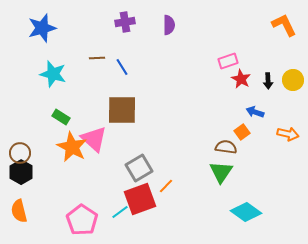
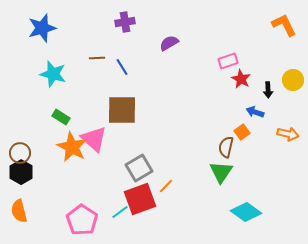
purple semicircle: moved 18 px down; rotated 120 degrees counterclockwise
black arrow: moved 9 px down
brown semicircle: rotated 85 degrees counterclockwise
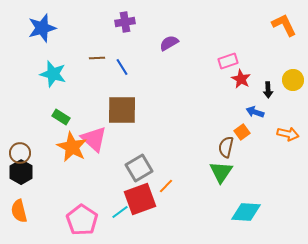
cyan diamond: rotated 32 degrees counterclockwise
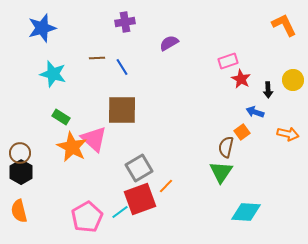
pink pentagon: moved 5 px right, 3 px up; rotated 8 degrees clockwise
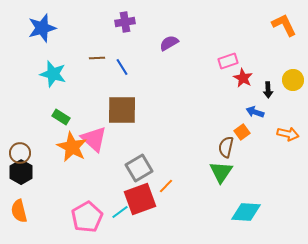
red star: moved 2 px right, 1 px up
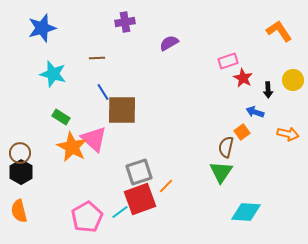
orange L-shape: moved 5 px left, 6 px down; rotated 8 degrees counterclockwise
blue line: moved 19 px left, 25 px down
gray square: moved 4 px down; rotated 12 degrees clockwise
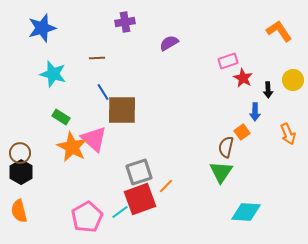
blue arrow: rotated 108 degrees counterclockwise
orange arrow: rotated 55 degrees clockwise
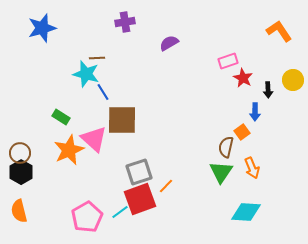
cyan star: moved 33 px right
brown square: moved 10 px down
orange arrow: moved 36 px left, 34 px down
orange star: moved 3 px left, 3 px down; rotated 20 degrees clockwise
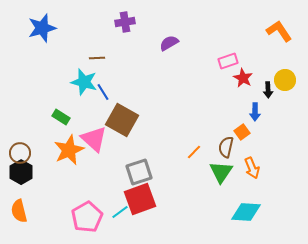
cyan star: moved 2 px left, 8 px down
yellow circle: moved 8 px left
brown square: rotated 28 degrees clockwise
orange line: moved 28 px right, 34 px up
